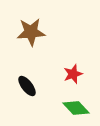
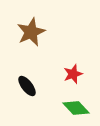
brown star: rotated 20 degrees counterclockwise
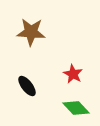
brown star: rotated 28 degrees clockwise
red star: rotated 24 degrees counterclockwise
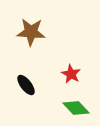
red star: moved 2 px left
black ellipse: moved 1 px left, 1 px up
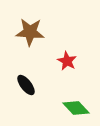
brown star: moved 1 px left
red star: moved 4 px left, 13 px up
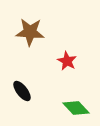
black ellipse: moved 4 px left, 6 px down
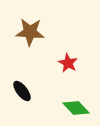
red star: moved 1 px right, 2 px down
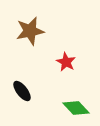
brown star: moved 1 px up; rotated 16 degrees counterclockwise
red star: moved 2 px left, 1 px up
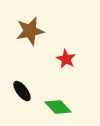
red star: moved 3 px up
green diamond: moved 18 px left, 1 px up
